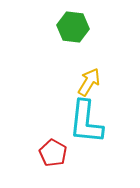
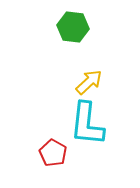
yellow arrow: rotated 16 degrees clockwise
cyan L-shape: moved 1 px right, 2 px down
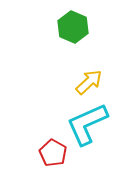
green hexagon: rotated 16 degrees clockwise
cyan L-shape: rotated 60 degrees clockwise
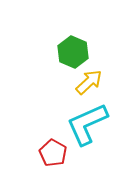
green hexagon: moved 25 px down
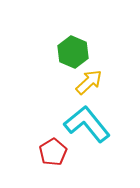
cyan L-shape: rotated 75 degrees clockwise
red pentagon: moved 1 px up; rotated 12 degrees clockwise
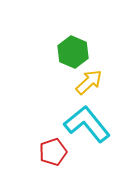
red pentagon: rotated 12 degrees clockwise
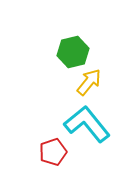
green hexagon: rotated 24 degrees clockwise
yellow arrow: rotated 8 degrees counterclockwise
